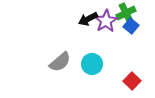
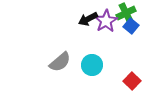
cyan circle: moved 1 px down
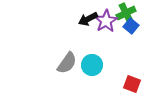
gray semicircle: moved 7 px right, 1 px down; rotated 15 degrees counterclockwise
red square: moved 3 px down; rotated 24 degrees counterclockwise
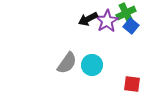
purple star: moved 1 px right
red square: rotated 12 degrees counterclockwise
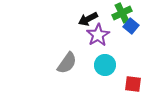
green cross: moved 4 px left
purple star: moved 9 px left, 14 px down
cyan circle: moved 13 px right
red square: moved 1 px right
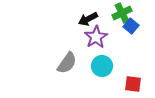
purple star: moved 2 px left, 2 px down
cyan circle: moved 3 px left, 1 px down
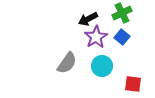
blue square: moved 9 px left, 11 px down
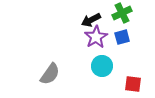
black arrow: moved 3 px right, 1 px down
blue square: rotated 35 degrees clockwise
gray semicircle: moved 17 px left, 11 px down
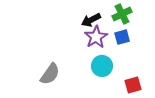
green cross: moved 1 px down
red square: moved 1 px down; rotated 24 degrees counterclockwise
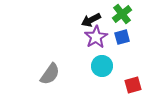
green cross: rotated 12 degrees counterclockwise
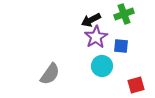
green cross: moved 2 px right; rotated 18 degrees clockwise
blue square: moved 1 px left, 9 px down; rotated 21 degrees clockwise
red square: moved 3 px right
